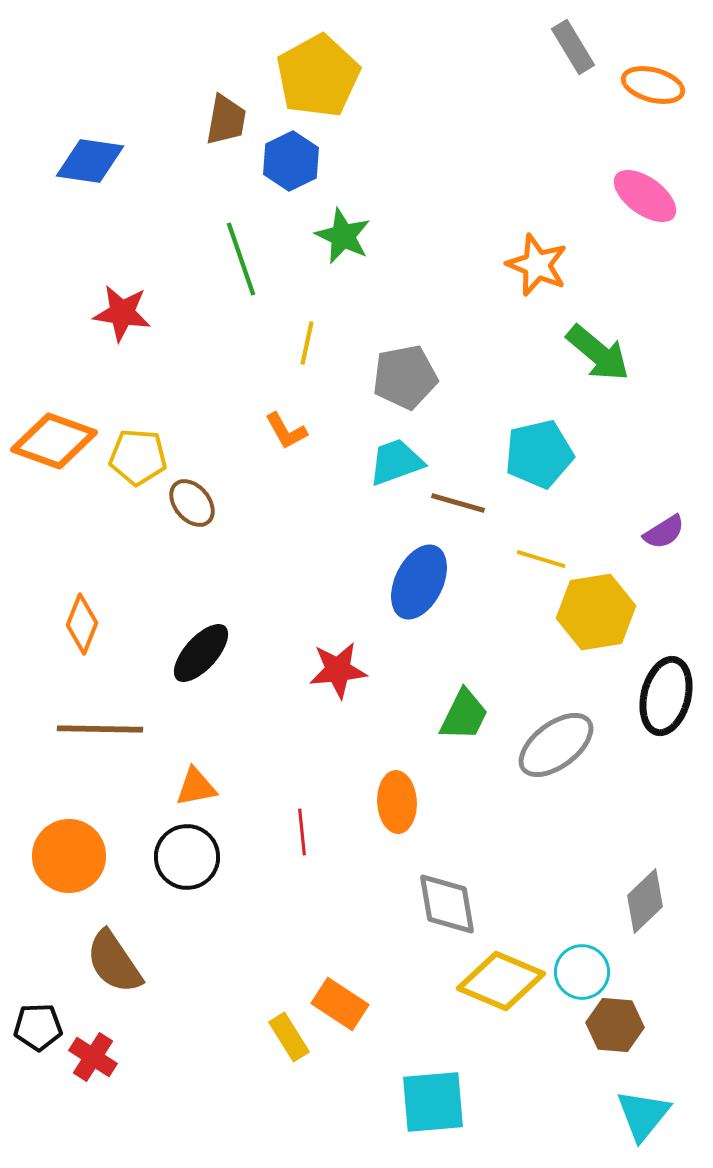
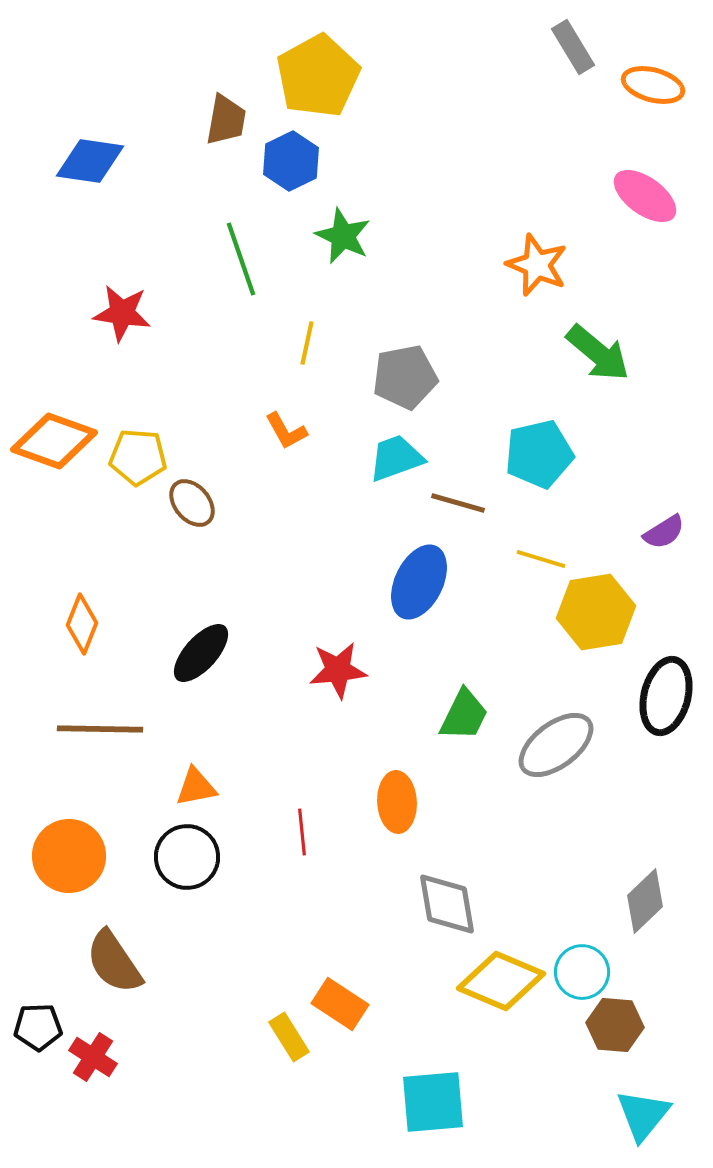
cyan trapezoid at (396, 462): moved 4 px up
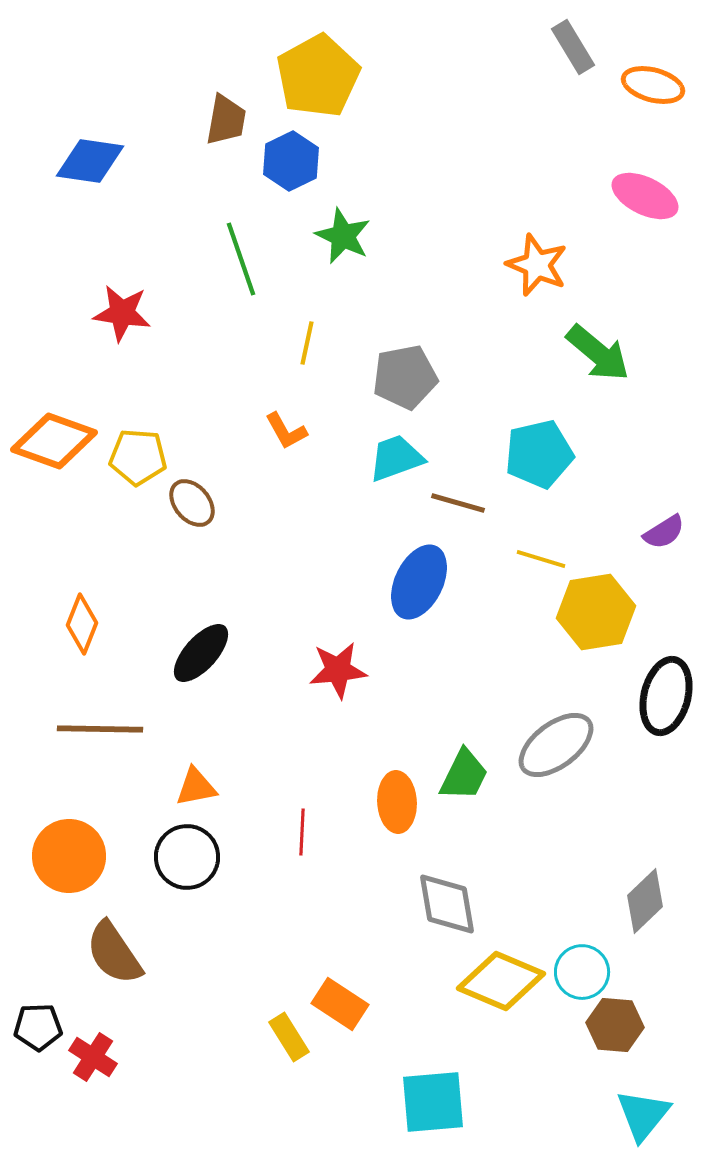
pink ellipse at (645, 196): rotated 10 degrees counterclockwise
green trapezoid at (464, 715): moved 60 px down
red line at (302, 832): rotated 9 degrees clockwise
brown semicircle at (114, 962): moved 9 px up
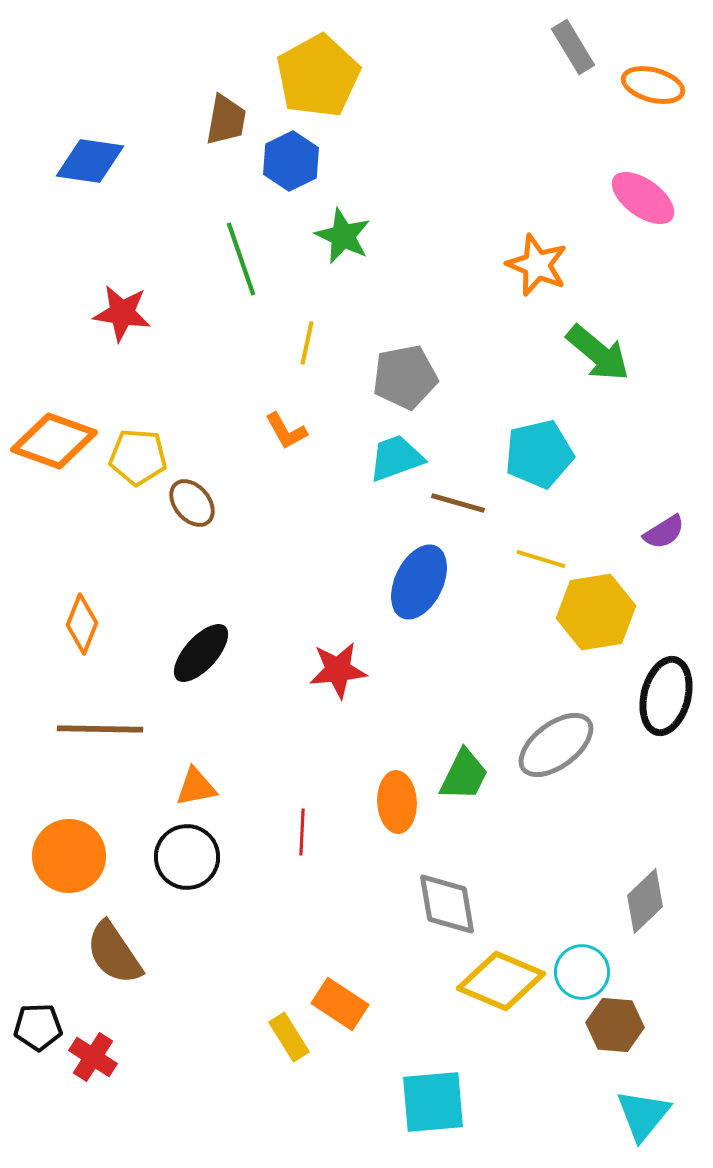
pink ellipse at (645, 196): moved 2 px left, 2 px down; rotated 10 degrees clockwise
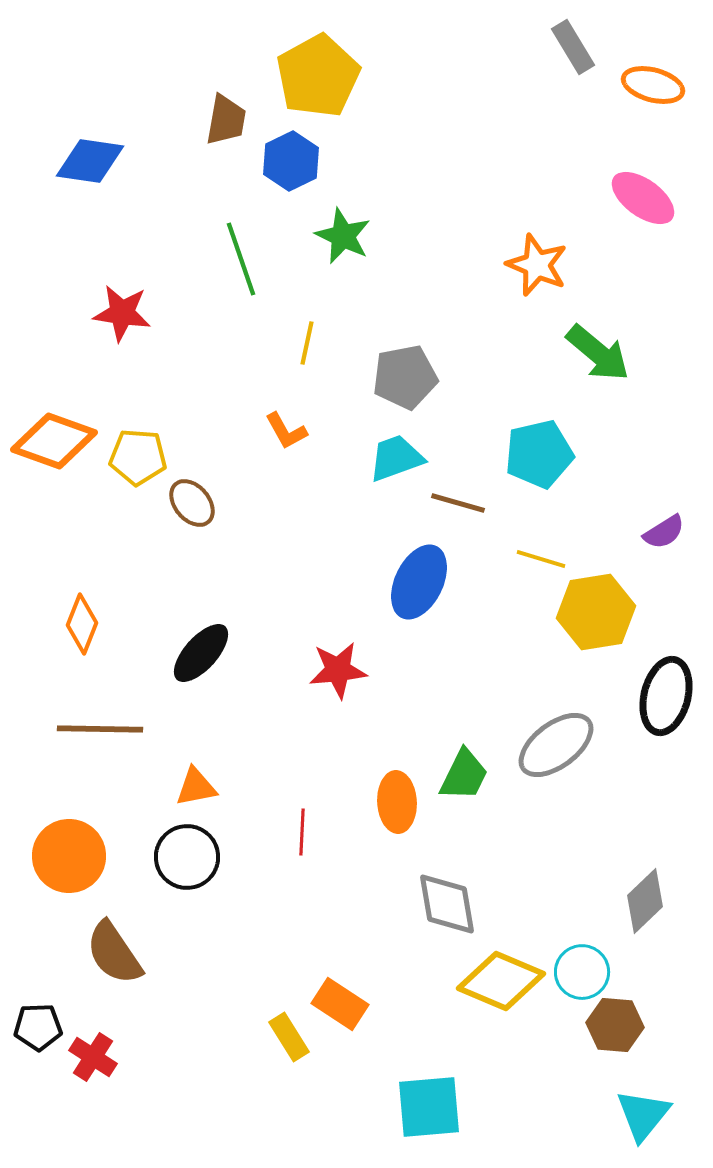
cyan square at (433, 1102): moved 4 px left, 5 px down
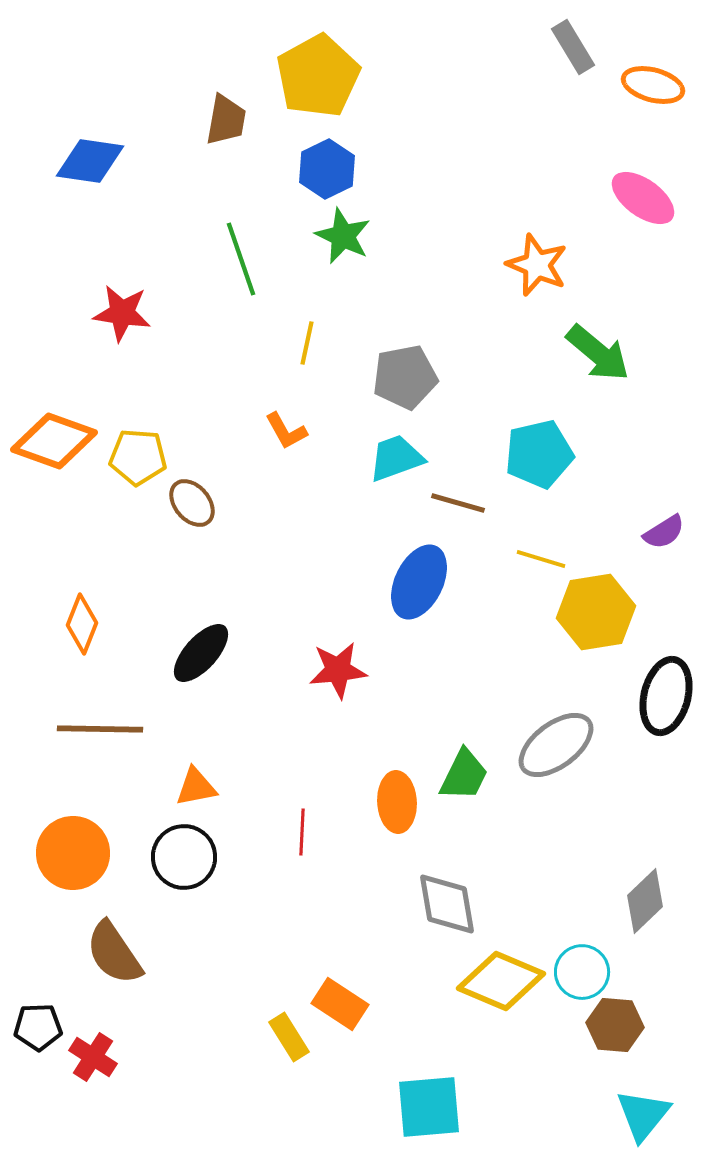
blue hexagon at (291, 161): moved 36 px right, 8 px down
orange circle at (69, 856): moved 4 px right, 3 px up
black circle at (187, 857): moved 3 px left
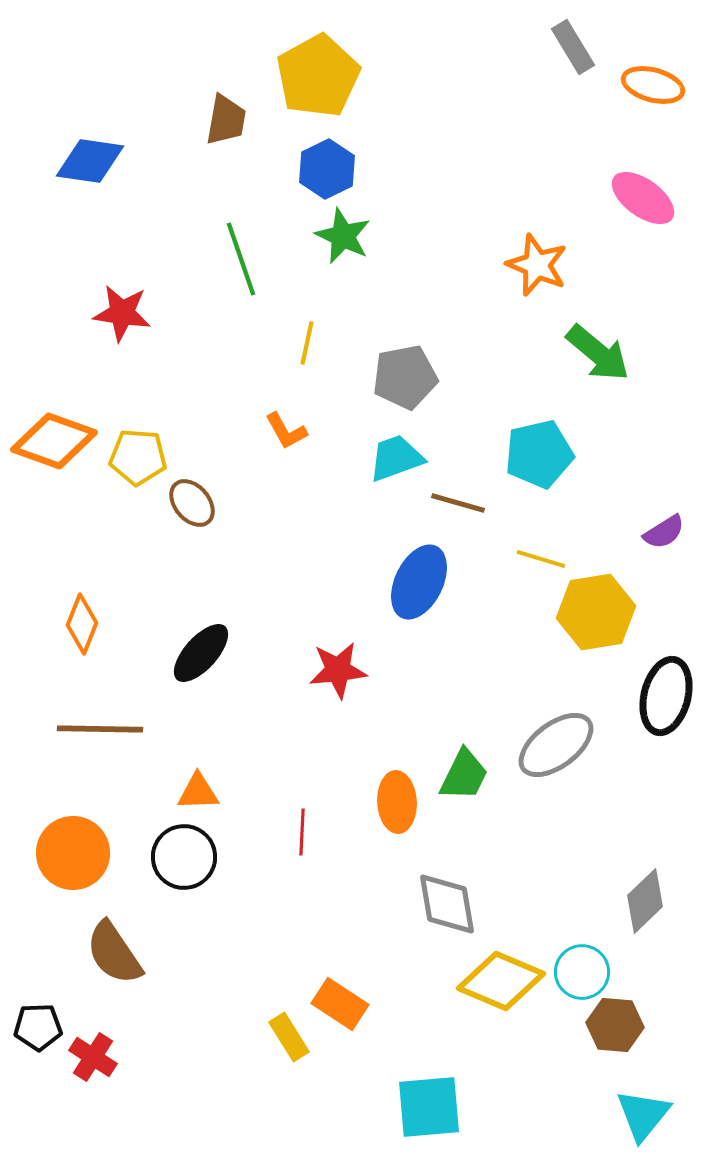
orange triangle at (196, 787): moved 2 px right, 5 px down; rotated 9 degrees clockwise
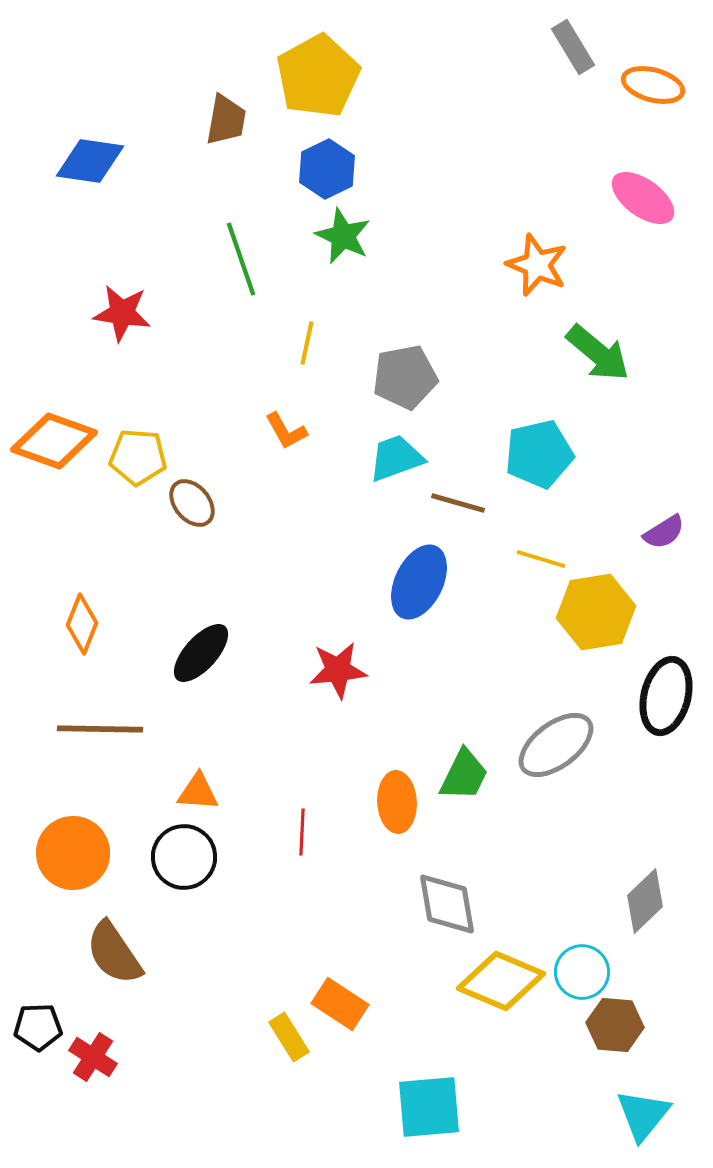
orange triangle at (198, 792): rotated 6 degrees clockwise
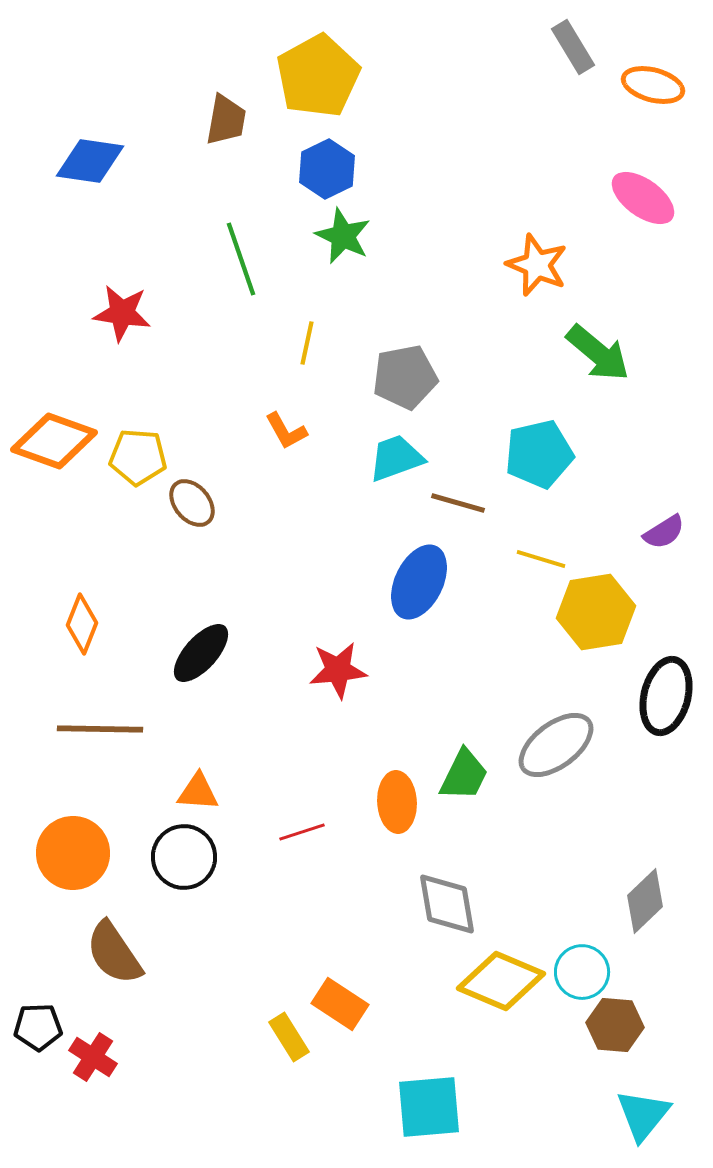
red line at (302, 832): rotated 69 degrees clockwise
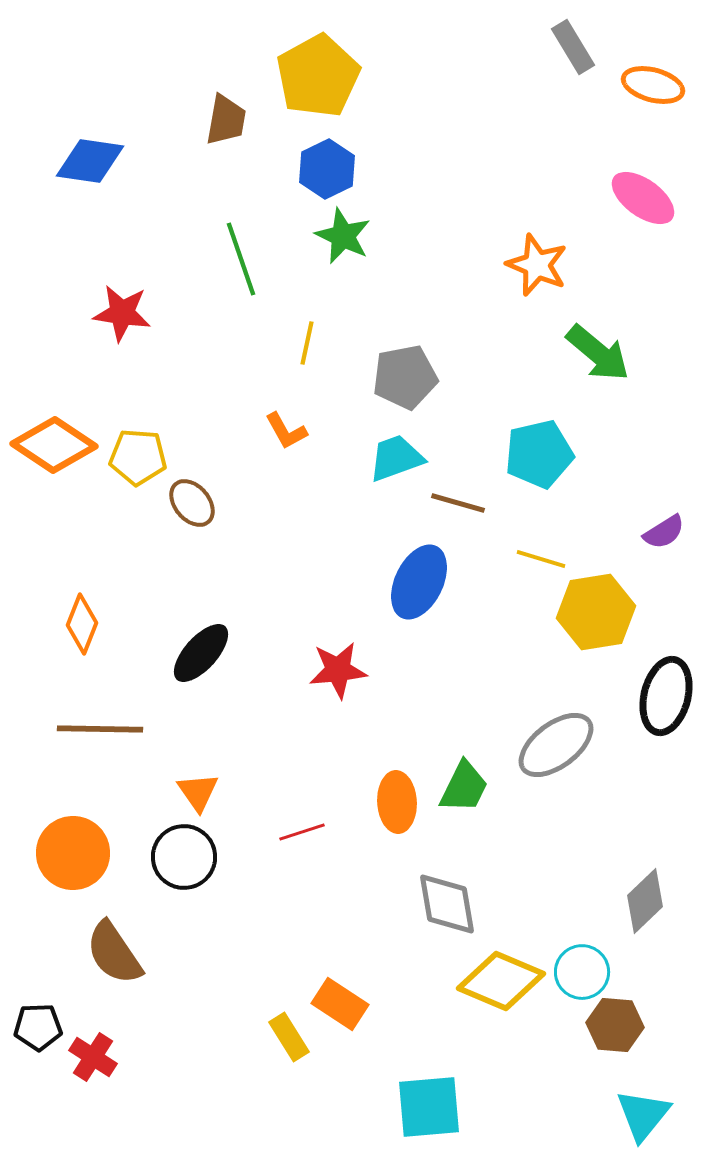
orange diamond at (54, 441): moved 4 px down; rotated 14 degrees clockwise
green trapezoid at (464, 775): moved 12 px down
orange triangle at (198, 792): rotated 51 degrees clockwise
